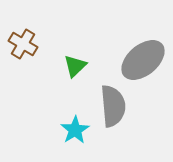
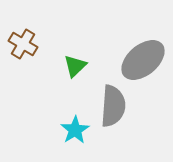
gray semicircle: rotated 9 degrees clockwise
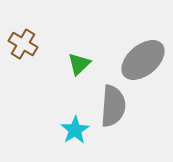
green triangle: moved 4 px right, 2 px up
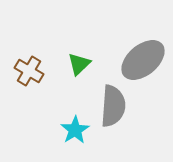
brown cross: moved 6 px right, 27 px down
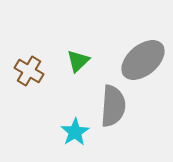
green triangle: moved 1 px left, 3 px up
cyan star: moved 2 px down
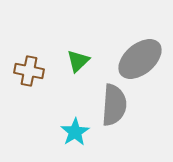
gray ellipse: moved 3 px left, 1 px up
brown cross: rotated 20 degrees counterclockwise
gray semicircle: moved 1 px right, 1 px up
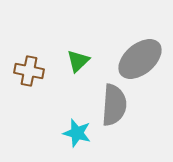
cyan star: moved 2 px right, 1 px down; rotated 24 degrees counterclockwise
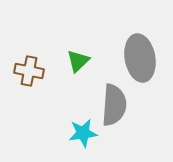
gray ellipse: moved 1 px up; rotated 60 degrees counterclockwise
cyan star: moved 6 px right; rotated 24 degrees counterclockwise
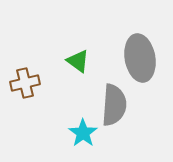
green triangle: rotated 40 degrees counterclockwise
brown cross: moved 4 px left, 12 px down; rotated 24 degrees counterclockwise
cyan star: rotated 28 degrees counterclockwise
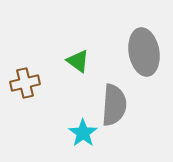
gray ellipse: moved 4 px right, 6 px up
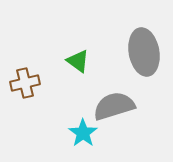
gray semicircle: moved 1 px down; rotated 111 degrees counterclockwise
